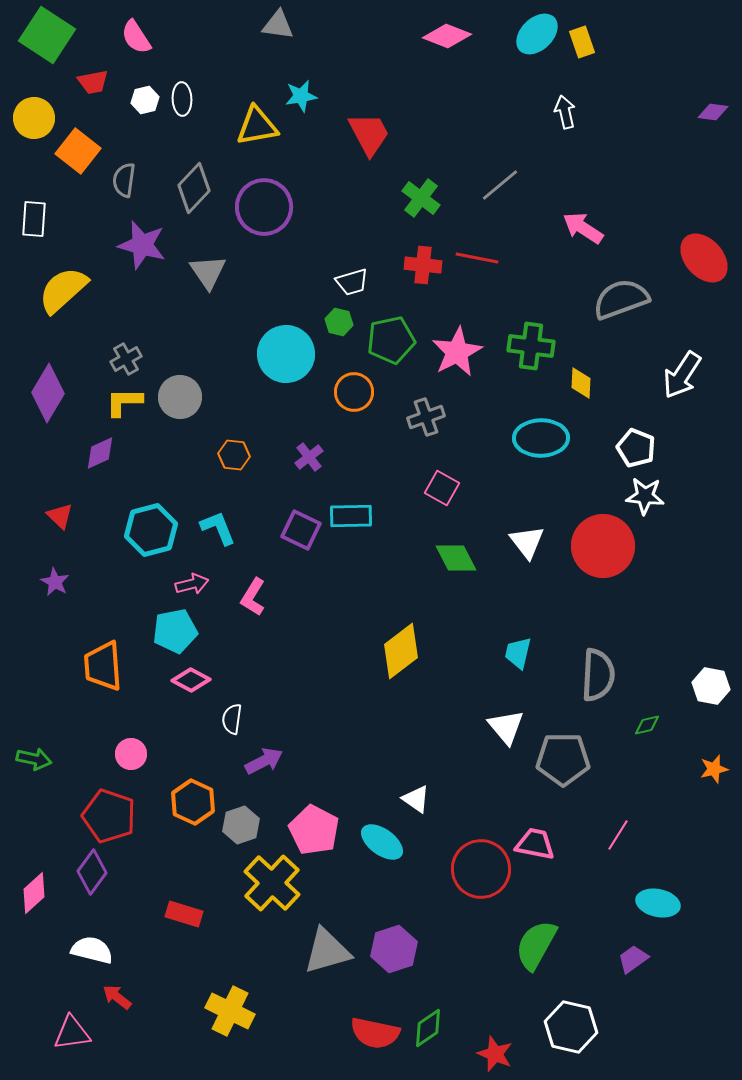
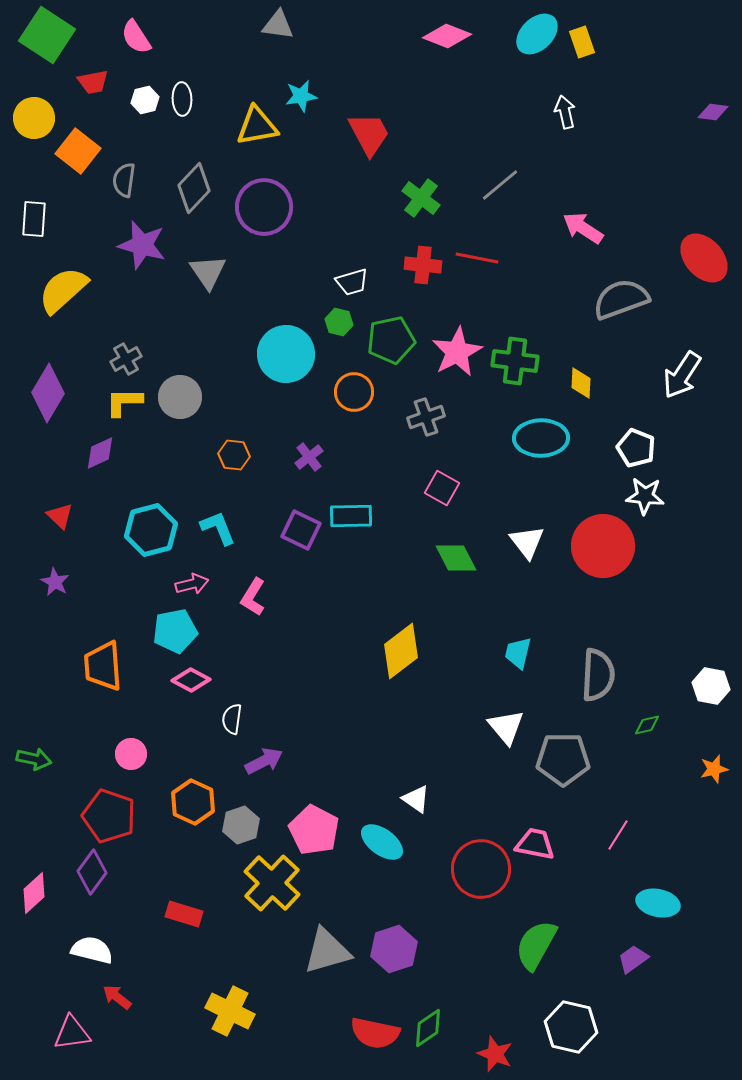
green cross at (531, 346): moved 16 px left, 15 px down
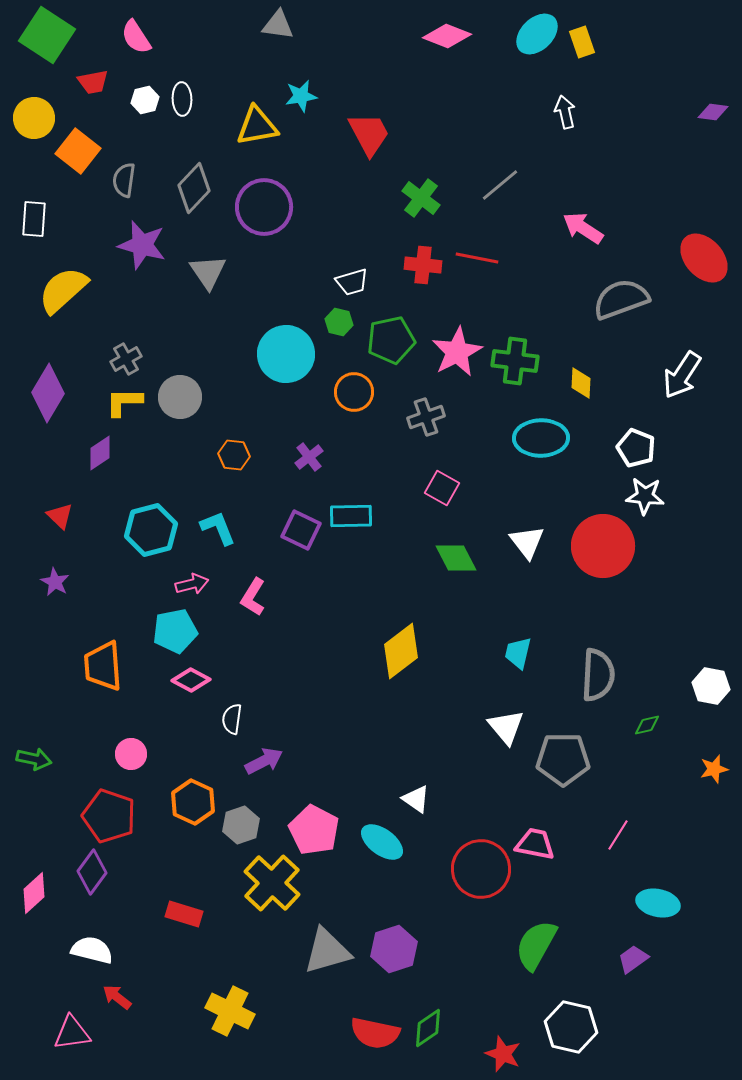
purple diamond at (100, 453): rotated 9 degrees counterclockwise
red star at (495, 1054): moved 8 px right
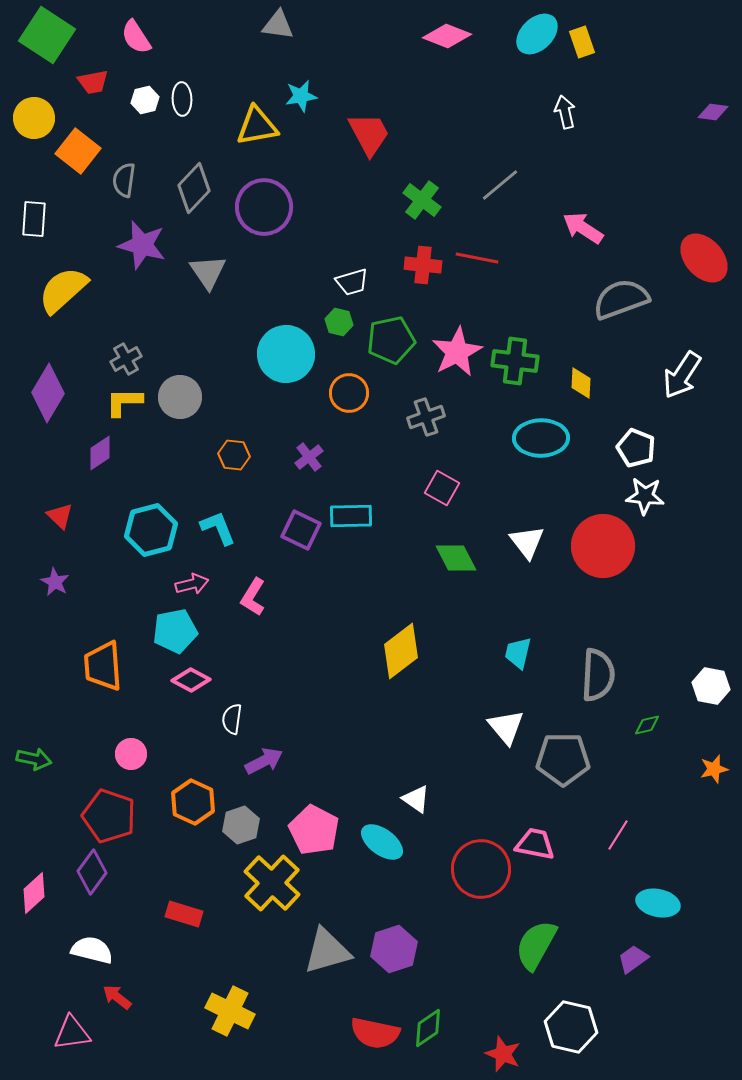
green cross at (421, 198): moved 1 px right, 2 px down
orange circle at (354, 392): moved 5 px left, 1 px down
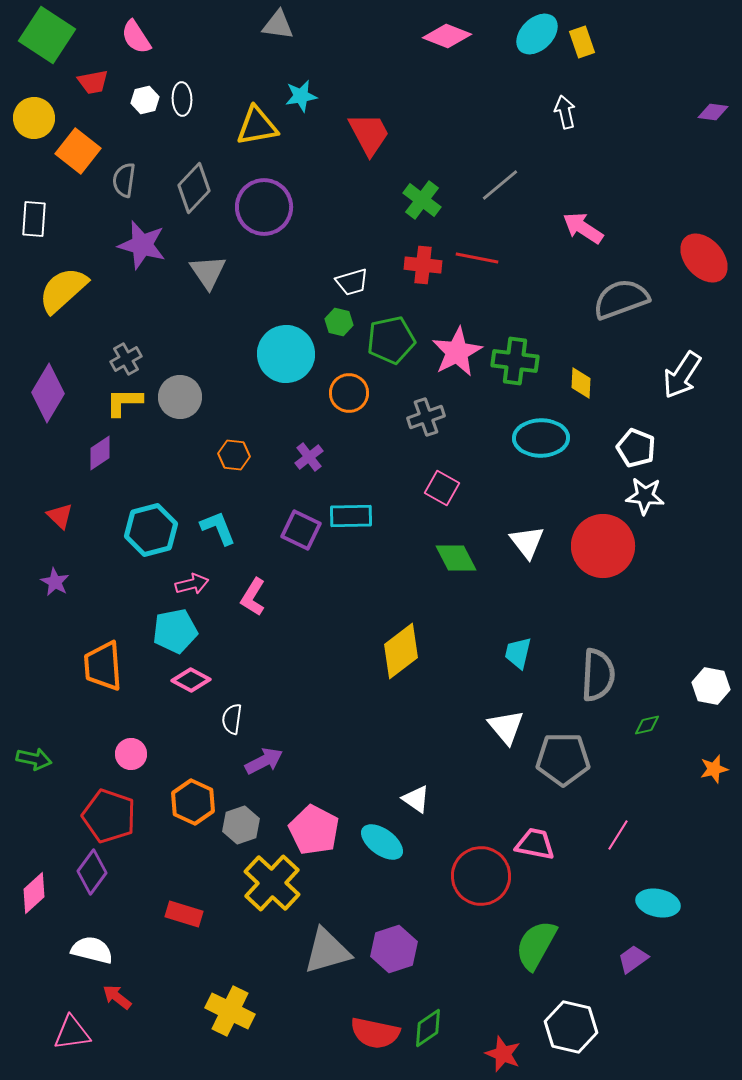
red circle at (481, 869): moved 7 px down
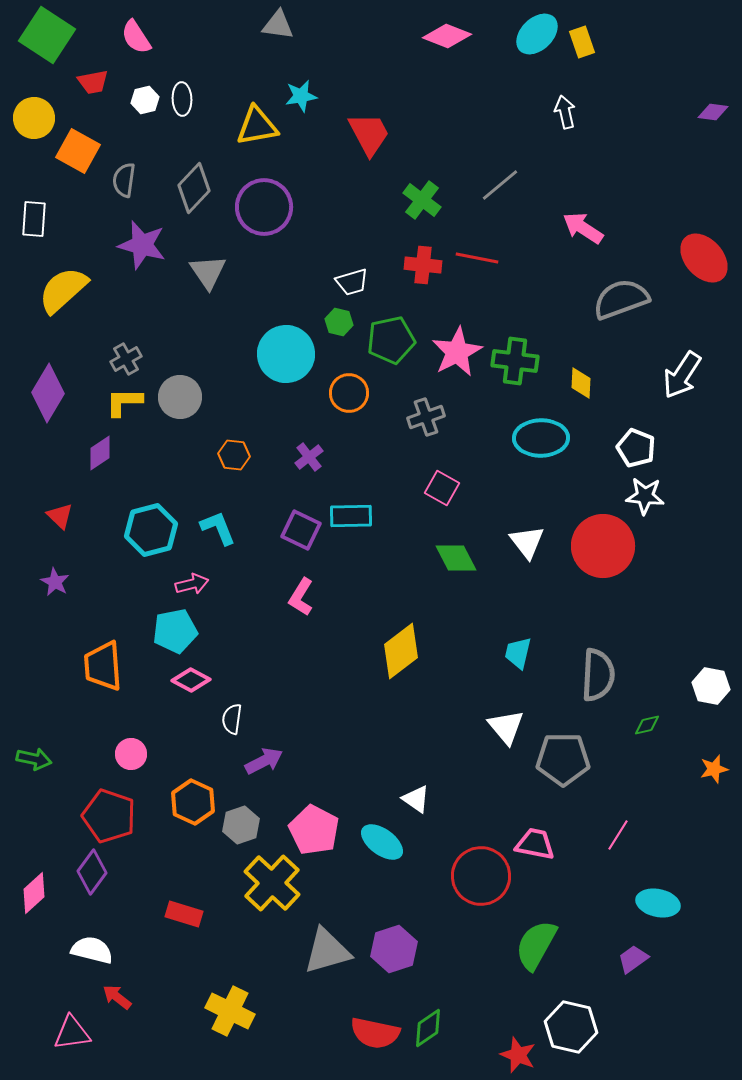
orange square at (78, 151): rotated 9 degrees counterclockwise
pink L-shape at (253, 597): moved 48 px right
red star at (503, 1054): moved 15 px right, 1 px down
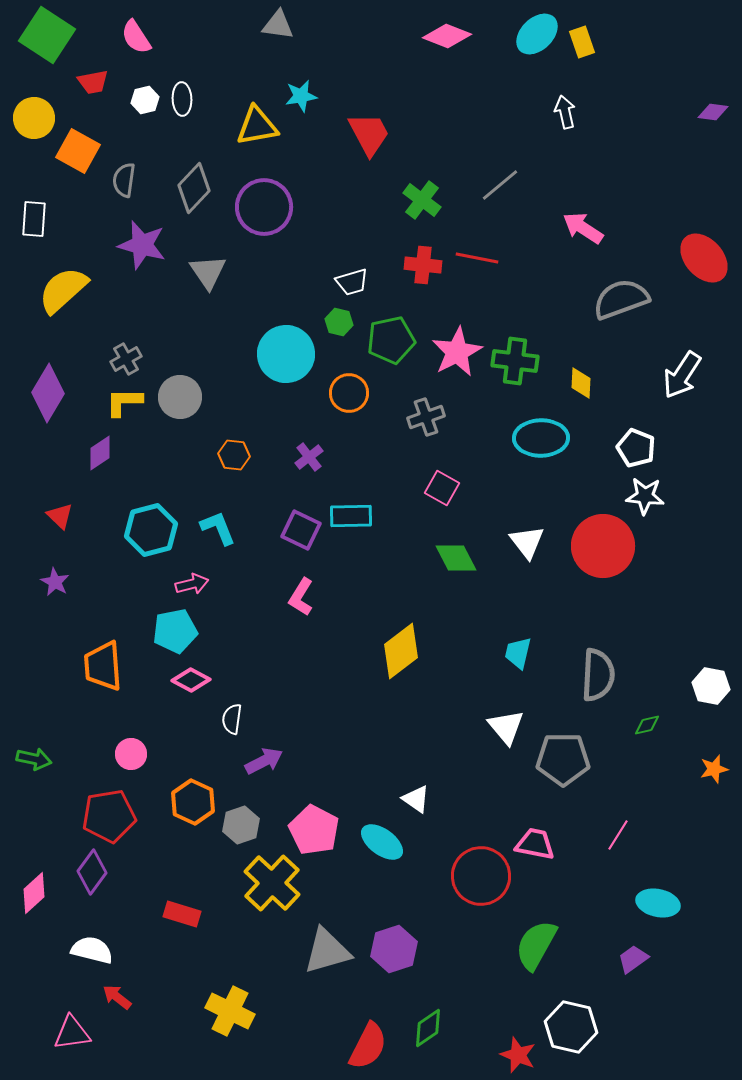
red pentagon at (109, 816): rotated 28 degrees counterclockwise
red rectangle at (184, 914): moved 2 px left
red semicircle at (375, 1033): moved 7 px left, 13 px down; rotated 75 degrees counterclockwise
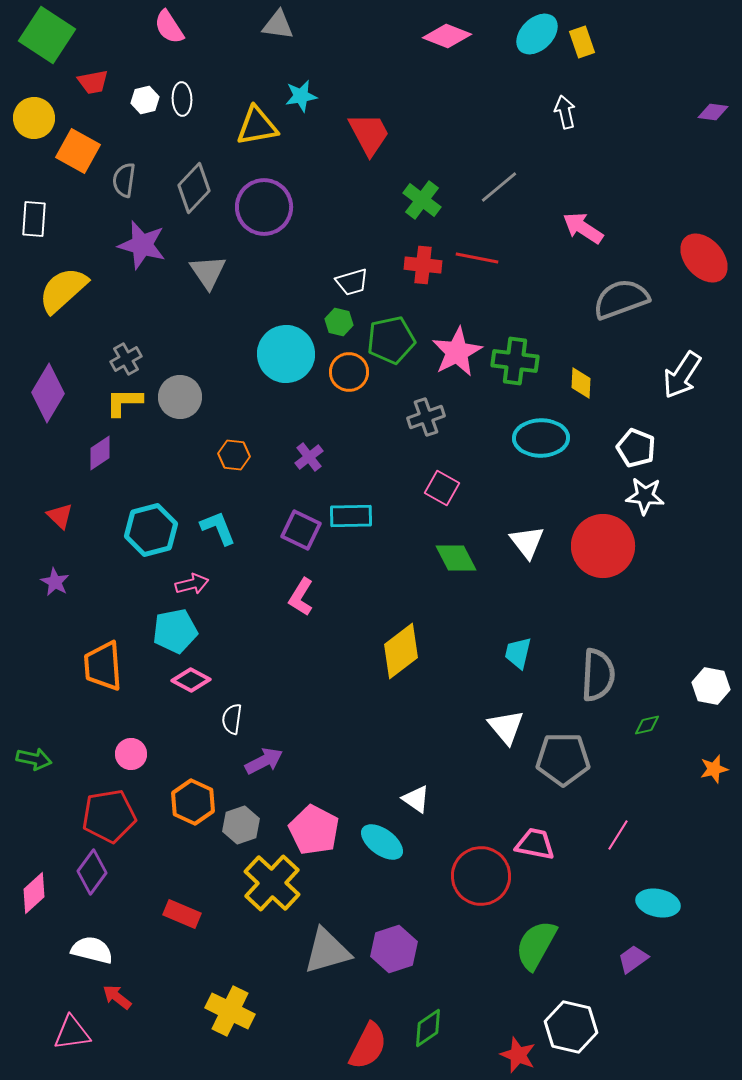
pink semicircle at (136, 37): moved 33 px right, 10 px up
gray line at (500, 185): moved 1 px left, 2 px down
orange circle at (349, 393): moved 21 px up
red rectangle at (182, 914): rotated 6 degrees clockwise
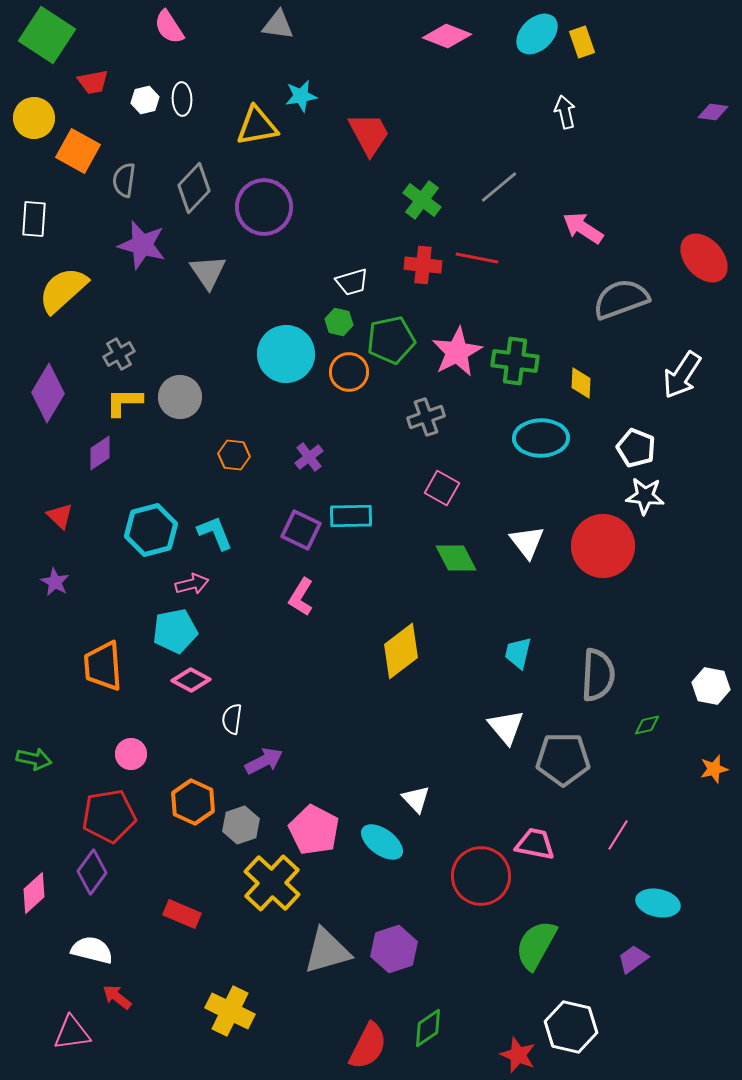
gray cross at (126, 359): moved 7 px left, 5 px up
cyan L-shape at (218, 528): moved 3 px left, 5 px down
white triangle at (416, 799): rotated 12 degrees clockwise
